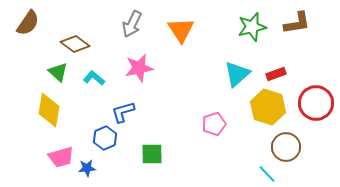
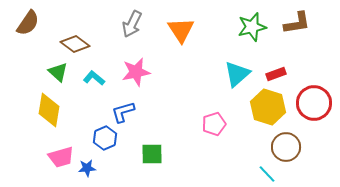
pink star: moved 3 px left, 4 px down
red circle: moved 2 px left
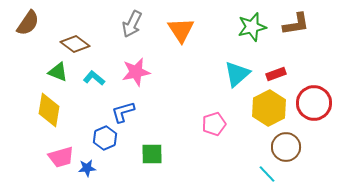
brown L-shape: moved 1 px left, 1 px down
green triangle: rotated 20 degrees counterclockwise
yellow hexagon: moved 1 px right, 1 px down; rotated 16 degrees clockwise
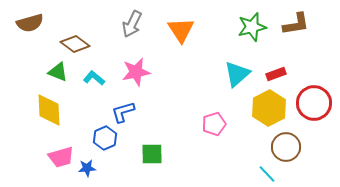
brown semicircle: moved 2 px right; rotated 40 degrees clockwise
yellow diamond: rotated 12 degrees counterclockwise
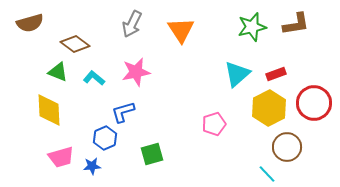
brown circle: moved 1 px right
green square: rotated 15 degrees counterclockwise
blue star: moved 5 px right, 2 px up
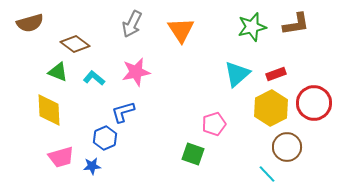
yellow hexagon: moved 2 px right
green square: moved 41 px right; rotated 35 degrees clockwise
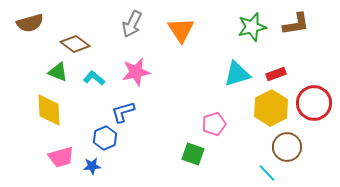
cyan triangle: rotated 24 degrees clockwise
cyan line: moved 1 px up
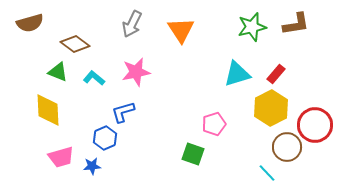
red rectangle: rotated 30 degrees counterclockwise
red circle: moved 1 px right, 22 px down
yellow diamond: moved 1 px left
